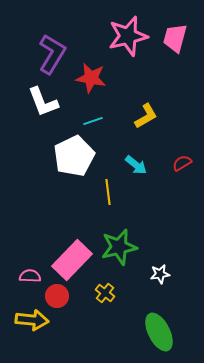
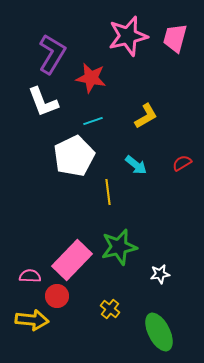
yellow cross: moved 5 px right, 16 px down
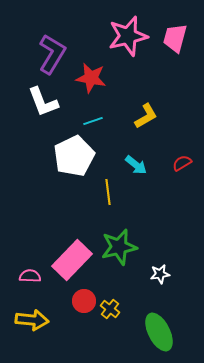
red circle: moved 27 px right, 5 px down
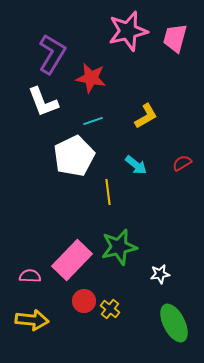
pink star: moved 5 px up
green ellipse: moved 15 px right, 9 px up
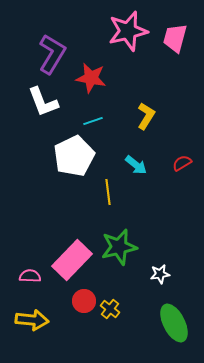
yellow L-shape: rotated 28 degrees counterclockwise
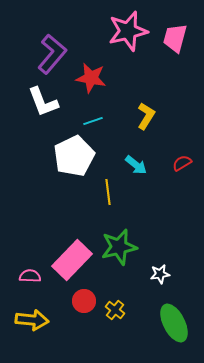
purple L-shape: rotated 9 degrees clockwise
yellow cross: moved 5 px right, 1 px down
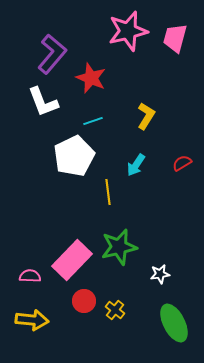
red star: rotated 12 degrees clockwise
cyan arrow: rotated 85 degrees clockwise
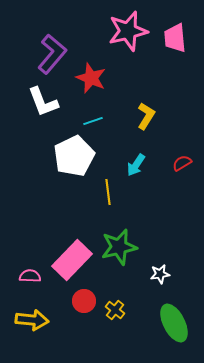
pink trapezoid: rotated 20 degrees counterclockwise
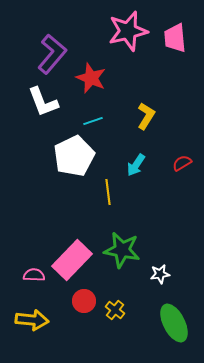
green star: moved 3 px right, 3 px down; rotated 24 degrees clockwise
pink semicircle: moved 4 px right, 1 px up
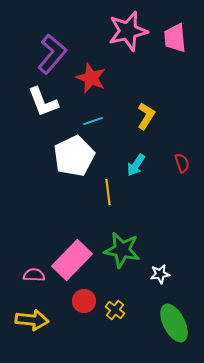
red semicircle: rotated 102 degrees clockwise
